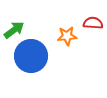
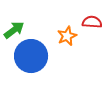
red semicircle: moved 1 px left, 1 px up
orange star: rotated 18 degrees counterclockwise
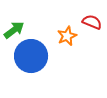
red semicircle: rotated 18 degrees clockwise
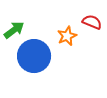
blue circle: moved 3 px right
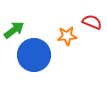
orange star: rotated 18 degrees clockwise
blue circle: moved 1 px up
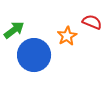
orange star: rotated 24 degrees counterclockwise
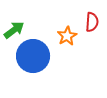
red semicircle: rotated 72 degrees clockwise
blue circle: moved 1 px left, 1 px down
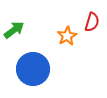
red semicircle: rotated 12 degrees clockwise
blue circle: moved 13 px down
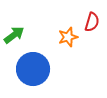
green arrow: moved 5 px down
orange star: moved 1 px right, 1 px down; rotated 12 degrees clockwise
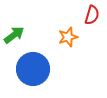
red semicircle: moved 7 px up
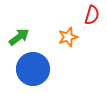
green arrow: moved 5 px right, 2 px down
